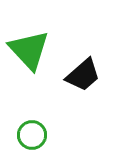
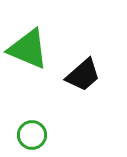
green triangle: moved 1 px left, 1 px up; rotated 24 degrees counterclockwise
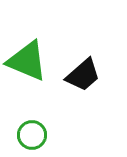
green triangle: moved 1 px left, 12 px down
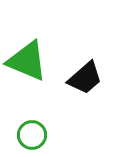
black trapezoid: moved 2 px right, 3 px down
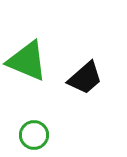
green circle: moved 2 px right
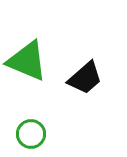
green circle: moved 3 px left, 1 px up
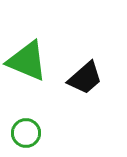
green circle: moved 5 px left, 1 px up
